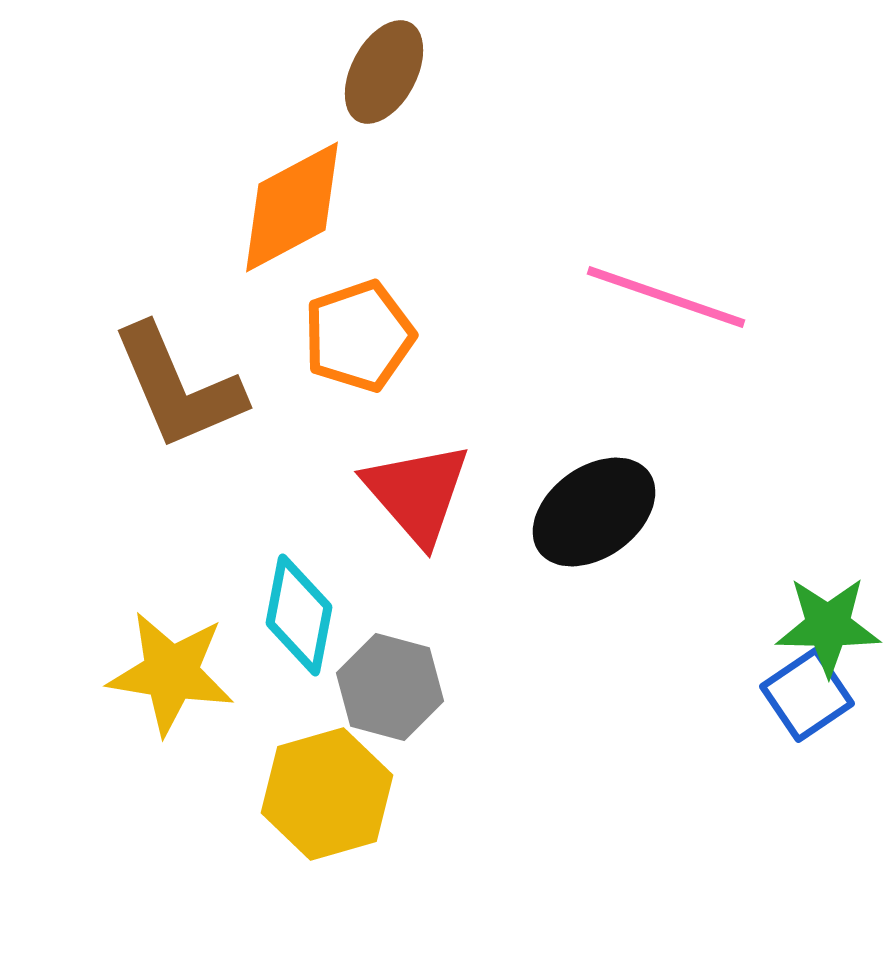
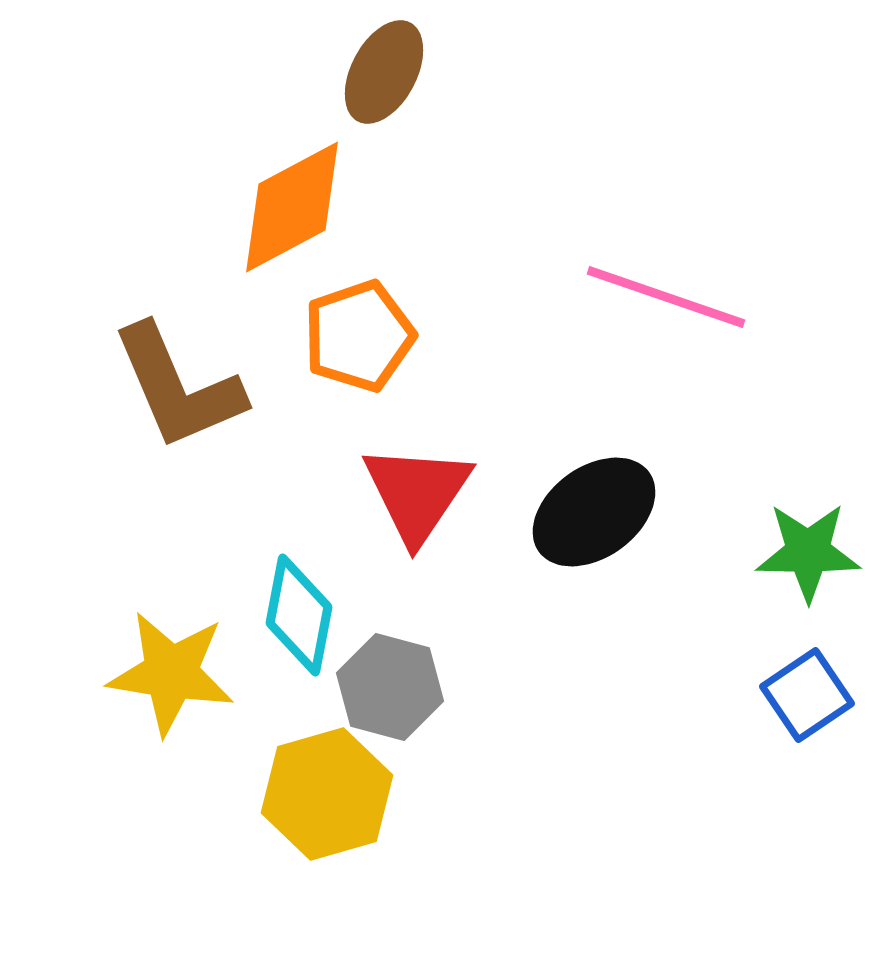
red triangle: rotated 15 degrees clockwise
green star: moved 20 px left, 74 px up
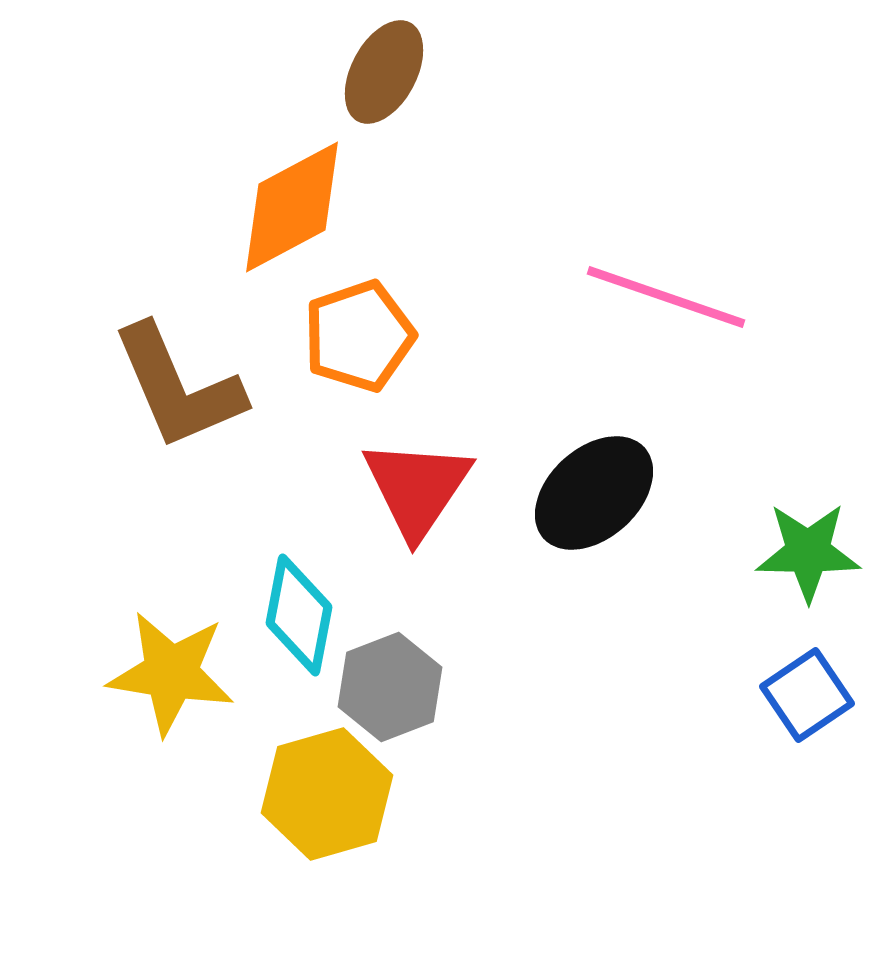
red triangle: moved 5 px up
black ellipse: moved 19 px up; rotated 6 degrees counterclockwise
gray hexagon: rotated 24 degrees clockwise
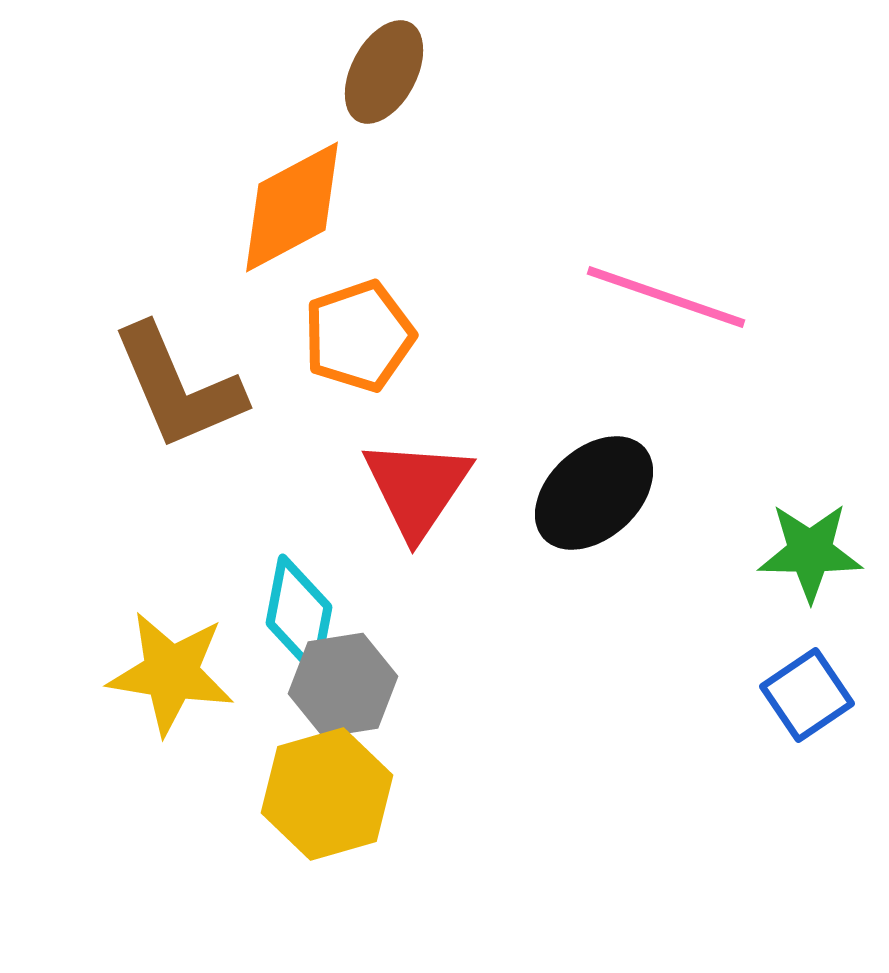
green star: moved 2 px right
gray hexagon: moved 47 px left, 2 px up; rotated 12 degrees clockwise
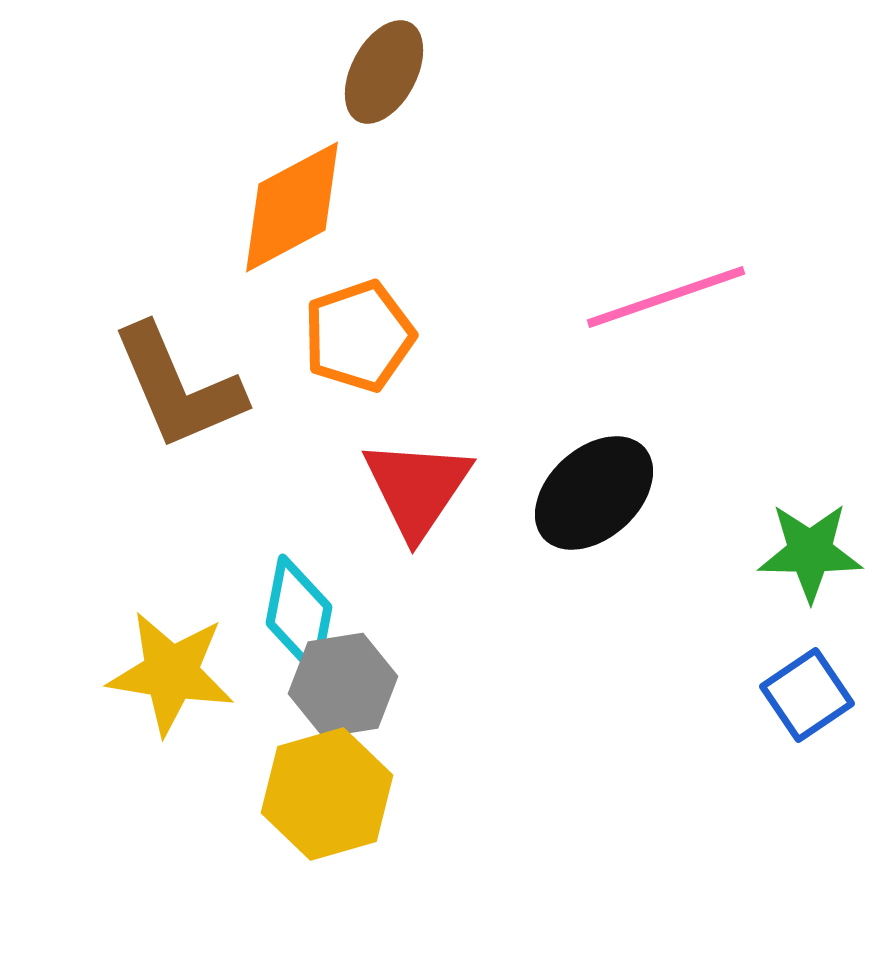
pink line: rotated 38 degrees counterclockwise
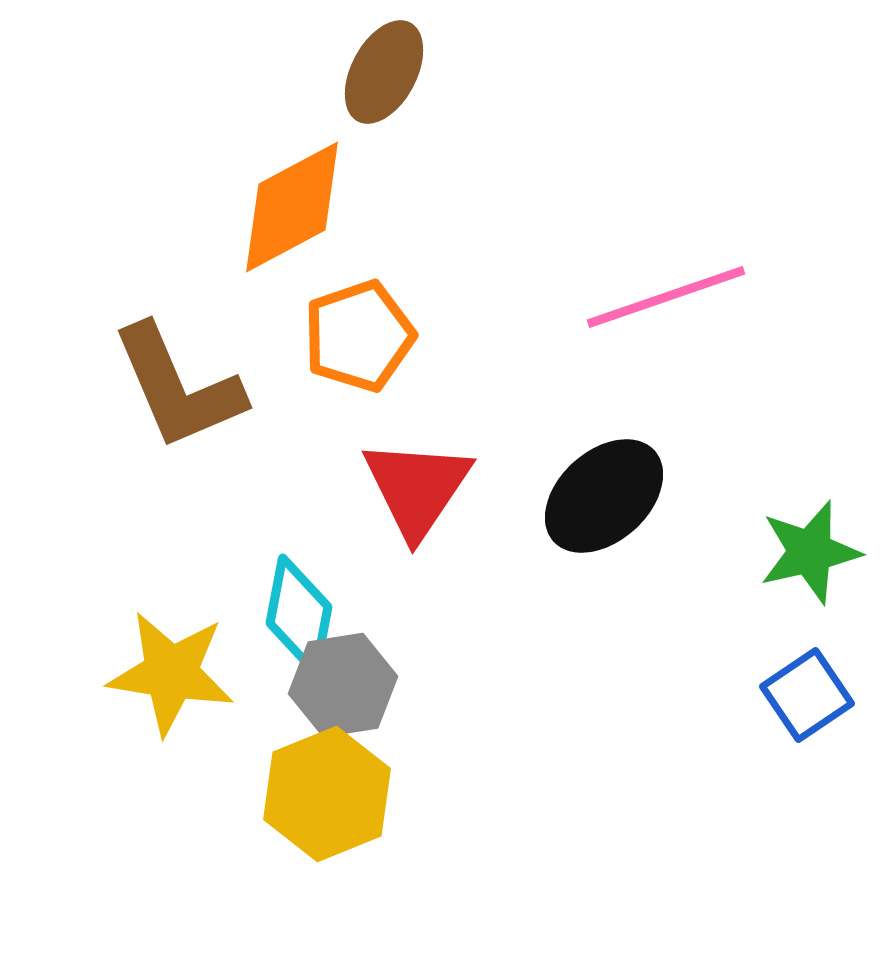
black ellipse: moved 10 px right, 3 px down
green star: rotated 14 degrees counterclockwise
yellow hexagon: rotated 6 degrees counterclockwise
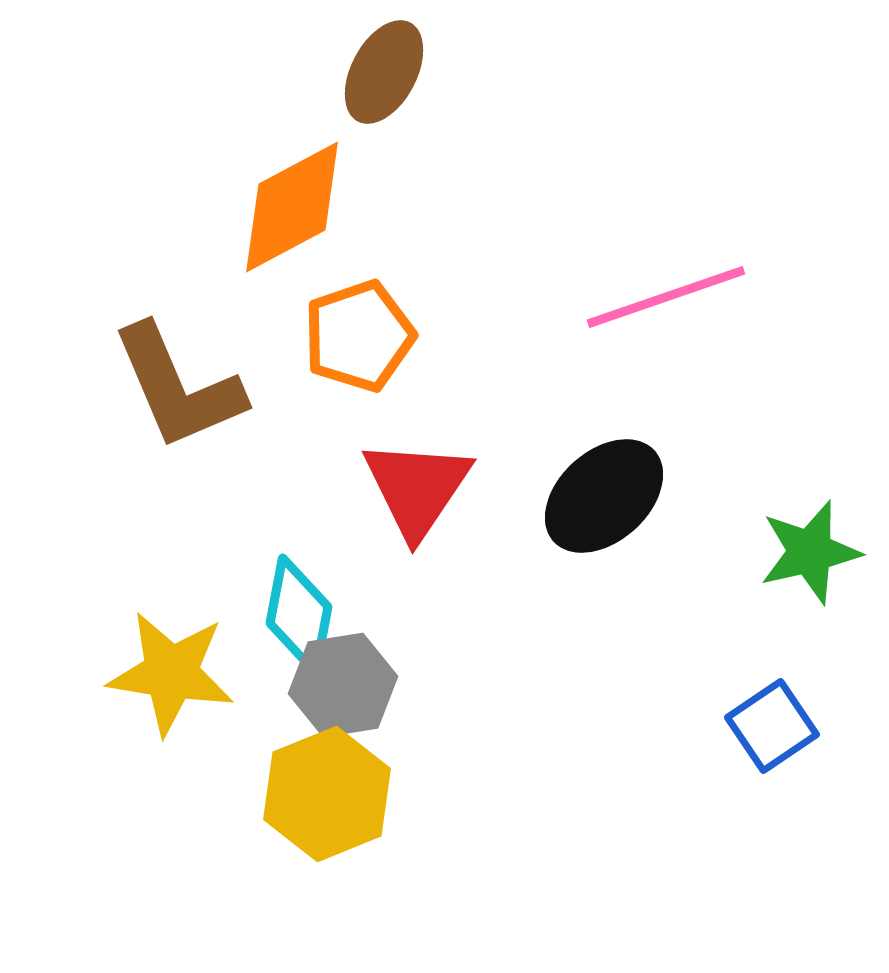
blue square: moved 35 px left, 31 px down
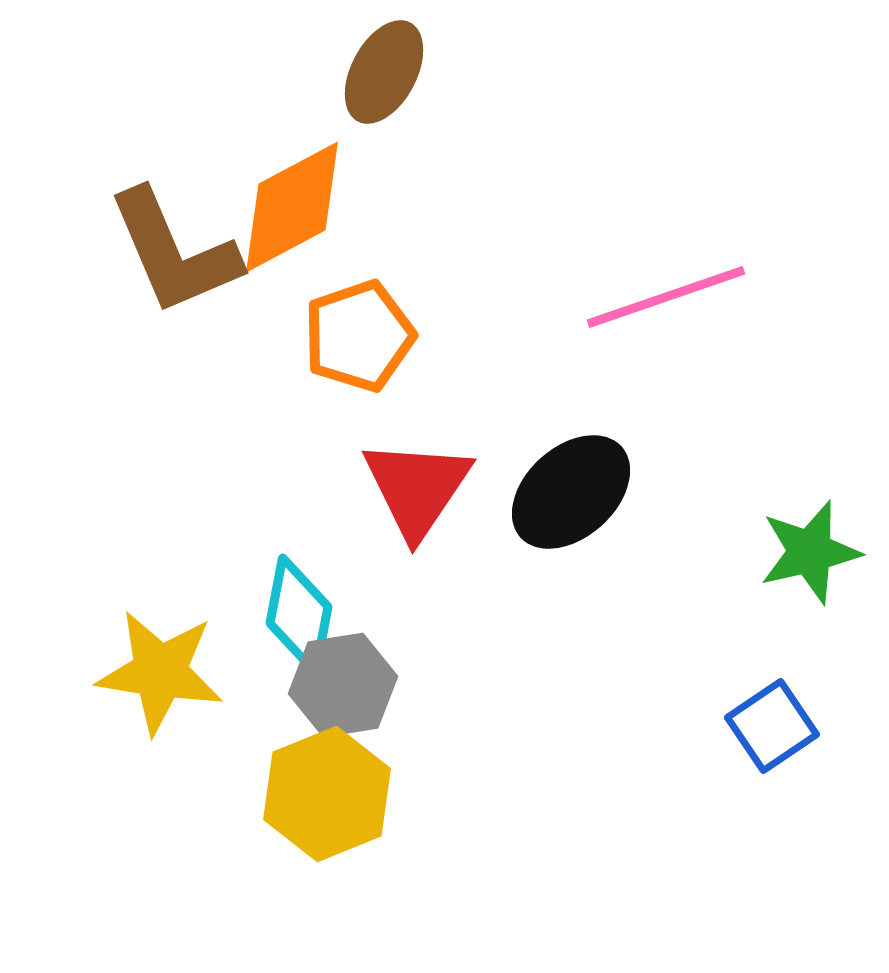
brown L-shape: moved 4 px left, 135 px up
black ellipse: moved 33 px left, 4 px up
yellow star: moved 11 px left, 1 px up
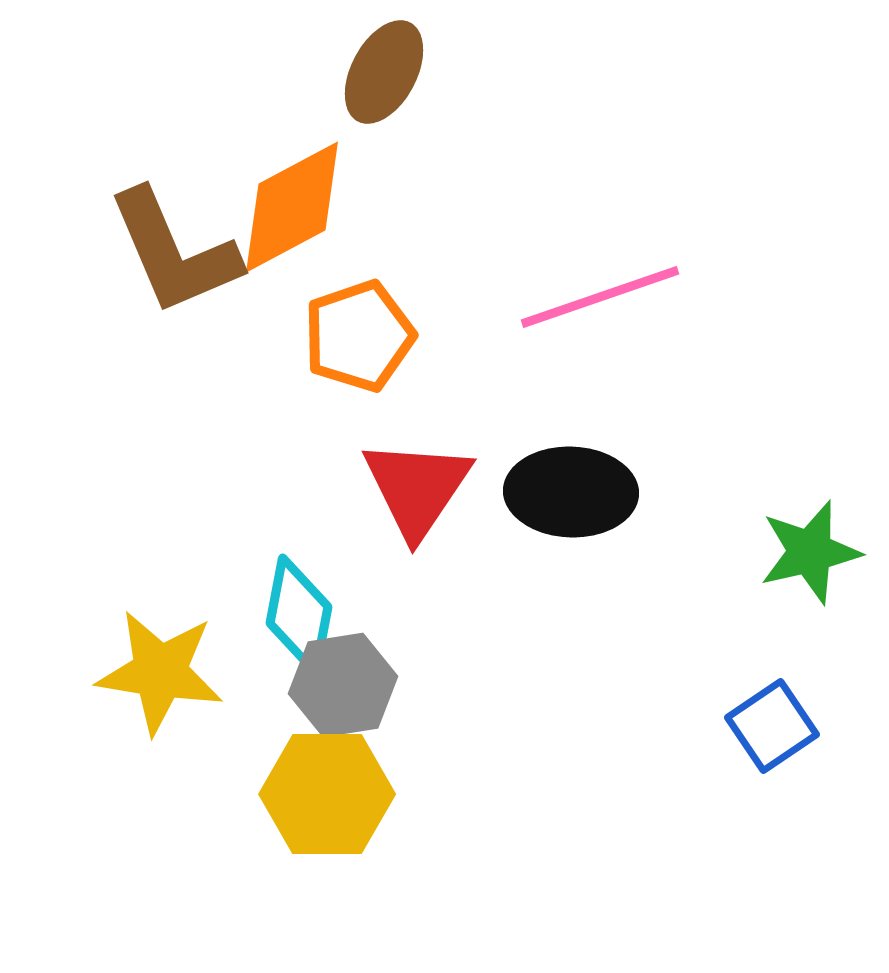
pink line: moved 66 px left
black ellipse: rotated 44 degrees clockwise
yellow hexagon: rotated 22 degrees clockwise
